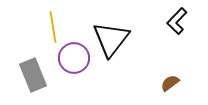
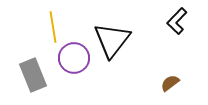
black triangle: moved 1 px right, 1 px down
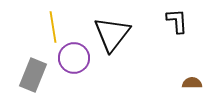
black L-shape: rotated 132 degrees clockwise
black triangle: moved 6 px up
gray rectangle: rotated 44 degrees clockwise
brown semicircle: moved 22 px right; rotated 36 degrees clockwise
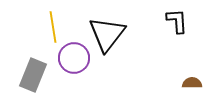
black triangle: moved 5 px left
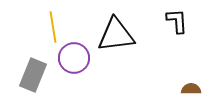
black triangle: moved 9 px right, 1 px down; rotated 45 degrees clockwise
brown semicircle: moved 1 px left, 6 px down
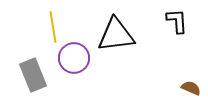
gray rectangle: rotated 44 degrees counterclockwise
brown semicircle: moved 1 px up; rotated 24 degrees clockwise
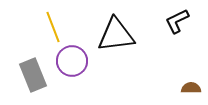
black L-shape: rotated 112 degrees counterclockwise
yellow line: rotated 12 degrees counterclockwise
purple circle: moved 2 px left, 3 px down
brown semicircle: rotated 24 degrees counterclockwise
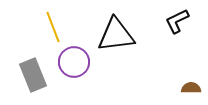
purple circle: moved 2 px right, 1 px down
